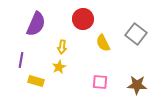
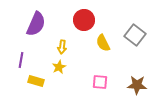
red circle: moved 1 px right, 1 px down
gray square: moved 1 px left, 1 px down
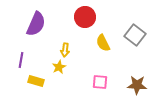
red circle: moved 1 px right, 3 px up
yellow arrow: moved 3 px right, 3 px down
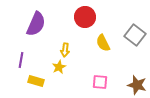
brown star: rotated 12 degrees clockwise
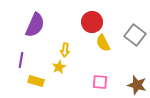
red circle: moved 7 px right, 5 px down
purple semicircle: moved 1 px left, 1 px down
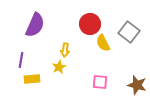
red circle: moved 2 px left, 2 px down
gray square: moved 6 px left, 3 px up
yellow rectangle: moved 4 px left, 2 px up; rotated 21 degrees counterclockwise
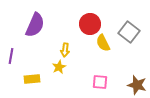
purple line: moved 10 px left, 4 px up
